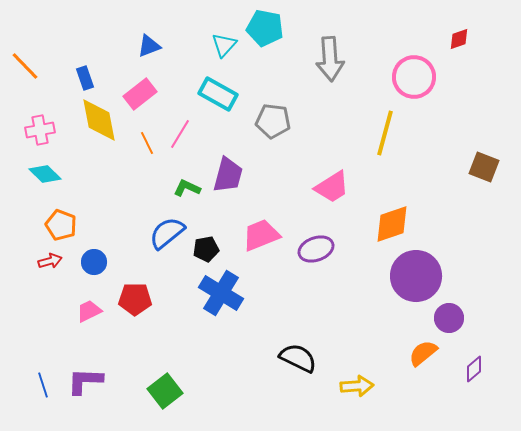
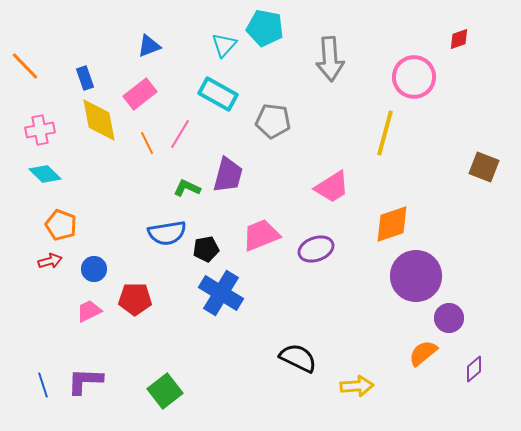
blue semicircle at (167, 233): rotated 150 degrees counterclockwise
blue circle at (94, 262): moved 7 px down
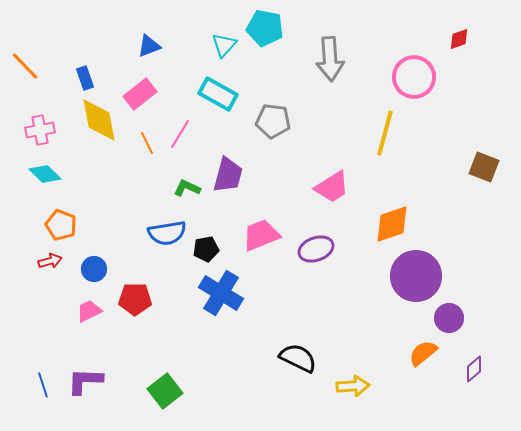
yellow arrow at (357, 386): moved 4 px left
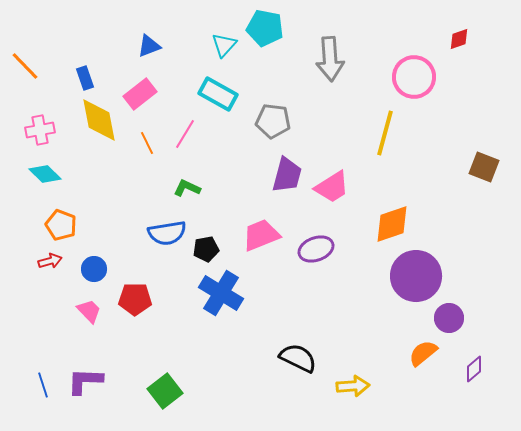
pink line at (180, 134): moved 5 px right
purple trapezoid at (228, 175): moved 59 px right
pink trapezoid at (89, 311): rotated 72 degrees clockwise
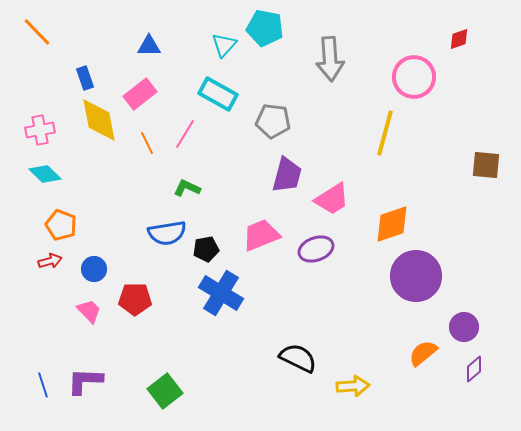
blue triangle at (149, 46): rotated 20 degrees clockwise
orange line at (25, 66): moved 12 px right, 34 px up
brown square at (484, 167): moved 2 px right, 2 px up; rotated 16 degrees counterclockwise
pink trapezoid at (332, 187): moved 12 px down
purple circle at (449, 318): moved 15 px right, 9 px down
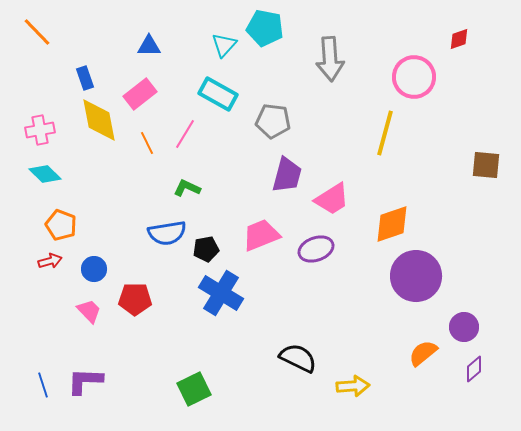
green square at (165, 391): moved 29 px right, 2 px up; rotated 12 degrees clockwise
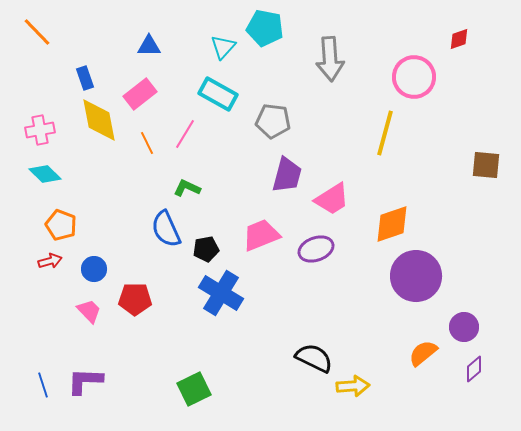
cyan triangle at (224, 45): moved 1 px left, 2 px down
blue semicircle at (167, 233): moved 1 px left, 4 px up; rotated 75 degrees clockwise
black semicircle at (298, 358): moved 16 px right
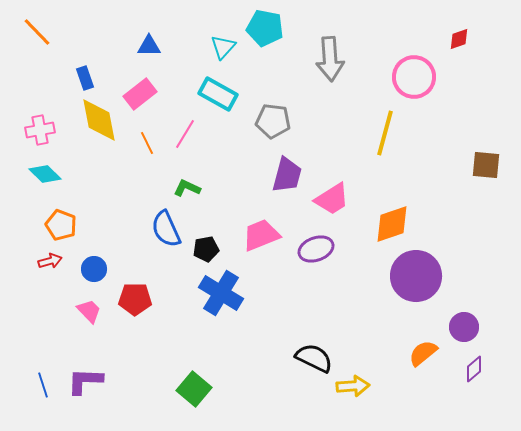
green square at (194, 389): rotated 24 degrees counterclockwise
